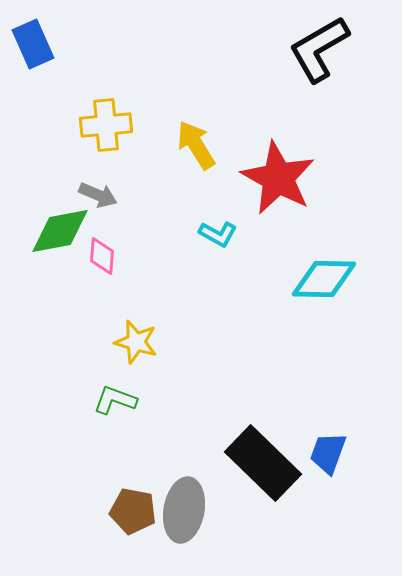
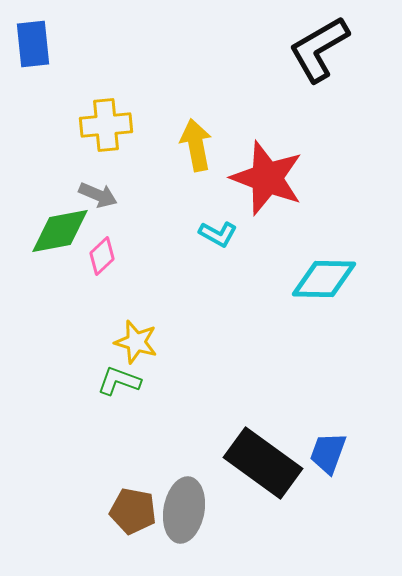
blue rectangle: rotated 18 degrees clockwise
yellow arrow: rotated 21 degrees clockwise
red star: moved 11 px left; rotated 8 degrees counterclockwise
pink diamond: rotated 42 degrees clockwise
green L-shape: moved 4 px right, 19 px up
black rectangle: rotated 8 degrees counterclockwise
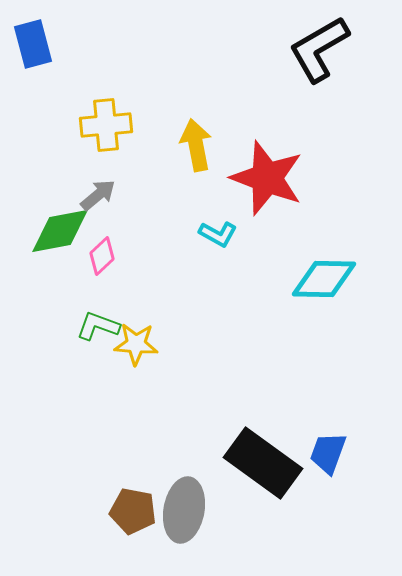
blue rectangle: rotated 9 degrees counterclockwise
gray arrow: rotated 63 degrees counterclockwise
yellow star: moved 2 px down; rotated 12 degrees counterclockwise
green L-shape: moved 21 px left, 55 px up
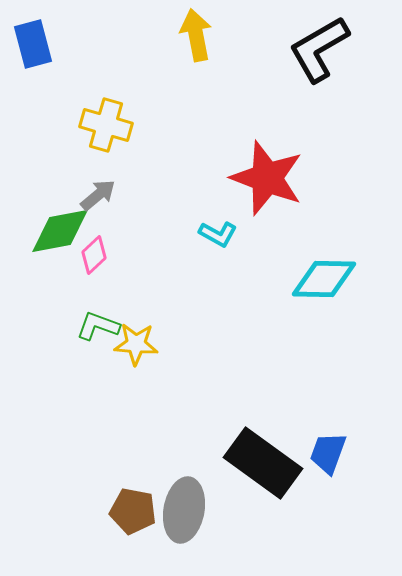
yellow cross: rotated 21 degrees clockwise
yellow arrow: moved 110 px up
pink diamond: moved 8 px left, 1 px up
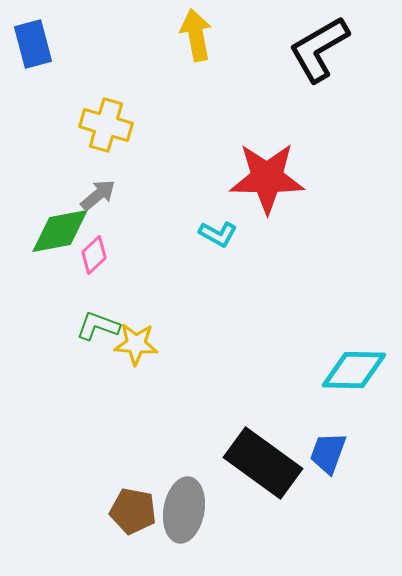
red star: rotated 20 degrees counterclockwise
cyan diamond: moved 30 px right, 91 px down
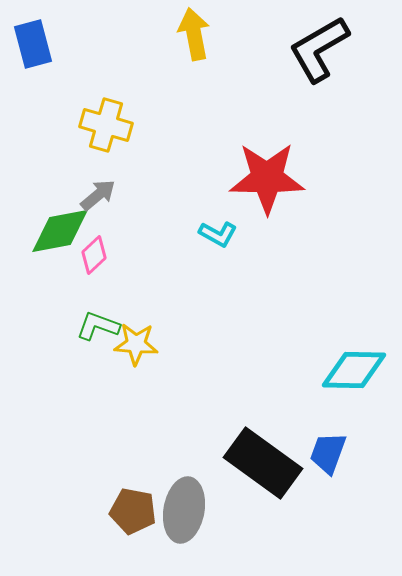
yellow arrow: moved 2 px left, 1 px up
